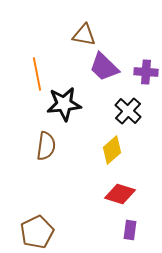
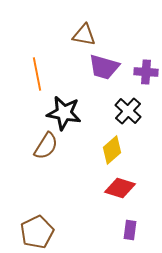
purple trapezoid: rotated 28 degrees counterclockwise
black star: moved 9 px down; rotated 16 degrees clockwise
brown semicircle: rotated 24 degrees clockwise
red diamond: moved 6 px up
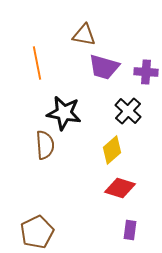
orange line: moved 11 px up
brown semicircle: moved 1 px left, 1 px up; rotated 36 degrees counterclockwise
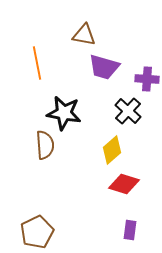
purple cross: moved 1 px right, 7 px down
red diamond: moved 4 px right, 4 px up
